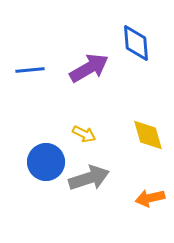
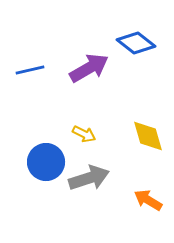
blue diamond: rotated 48 degrees counterclockwise
blue line: rotated 8 degrees counterclockwise
yellow diamond: moved 1 px down
orange arrow: moved 2 px left, 2 px down; rotated 44 degrees clockwise
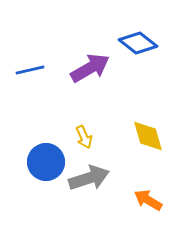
blue diamond: moved 2 px right
purple arrow: moved 1 px right
yellow arrow: moved 3 px down; rotated 40 degrees clockwise
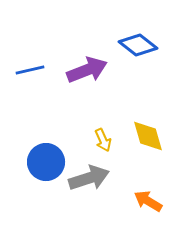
blue diamond: moved 2 px down
purple arrow: moved 3 px left, 2 px down; rotated 9 degrees clockwise
yellow arrow: moved 19 px right, 3 px down
orange arrow: moved 1 px down
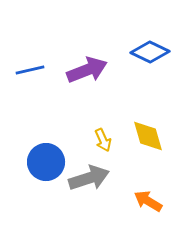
blue diamond: moved 12 px right, 7 px down; rotated 12 degrees counterclockwise
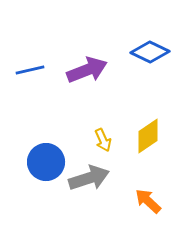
yellow diamond: rotated 72 degrees clockwise
orange arrow: rotated 12 degrees clockwise
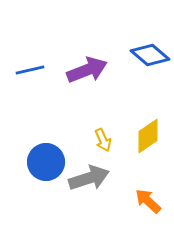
blue diamond: moved 3 px down; rotated 15 degrees clockwise
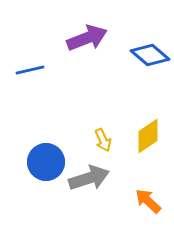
purple arrow: moved 32 px up
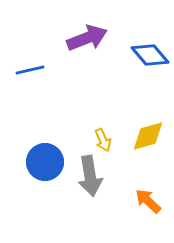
blue diamond: rotated 9 degrees clockwise
yellow diamond: rotated 18 degrees clockwise
blue circle: moved 1 px left
gray arrow: moved 1 px right, 2 px up; rotated 99 degrees clockwise
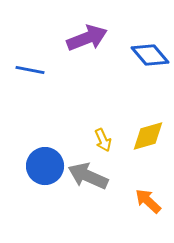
blue line: rotated 24 degrees clockwise
blue circle: moved 4 px down
gray arrow: moved 2 px left; rotated 123 degrees clockwise
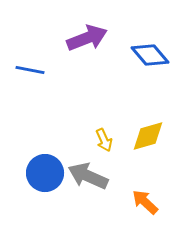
yellow arrow: moved 1 px right
blue circle: moved 7 px down
orange arrow: moved 3 px left, 1 px down
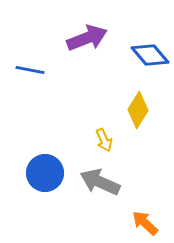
yellow diamond: moved 10 px left, 26 px up; rotated 42 degrees counterclockwise
gray arrow: moved 12 px right, 6 px down
orange arrow: moved 21 px down
